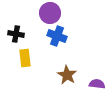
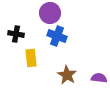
yellow rectangle: moved 6 px right
purple semicircle: moved 2 px right, 6 px up
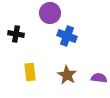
blue cross: moved 10 px right
yellow rectangle: moved 1 px left, 14 px down
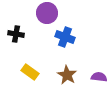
purple circle: moved 3 px left
blue cross: moved 2 px left, 1 px down
yellow rectangle: rotated 48 degrees counterclockwise
purple semicircle: moved 1 px up
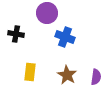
yellow rectangle: rotated 60 degrees clockwise
purple semicircle: moved 3 px left; rotated 91 degrees clockwise
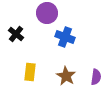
black cross: rotated 28 degrees clockwise
brown star: moved 1 px left, 1 px down
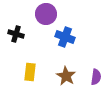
purple circle: moved 1 px left, 1 px down
black cross: rotated 21 degrees counterclockwise
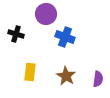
purple semicircle: moved 2 px right, 2 px down
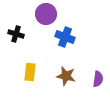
brown star: rotated 18 degrees counterclockwise
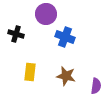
purple semicircle: moved 2 px left, 7 px down
